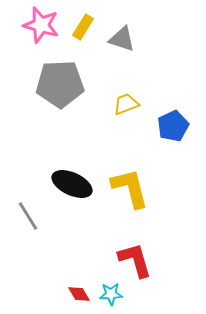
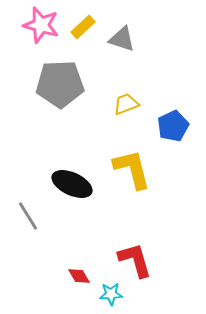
yellow rectangle: rotated 15 degrees clockwise
yellow L-shape: moved 2 px right, 19 px up
red diamond: moved 18 px up
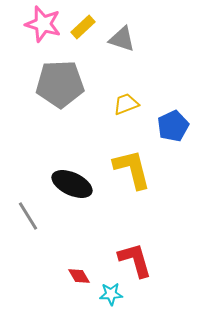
pink star: moved 2 px right, 1 px up
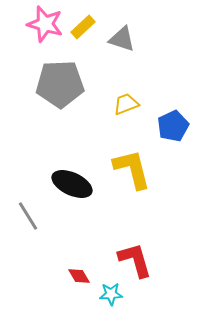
pink star: moved 2 px right
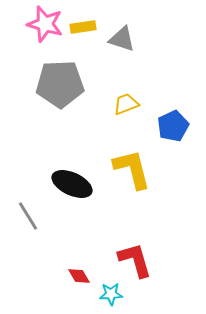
yellow rectangle: rotated 35 degrees clockwise
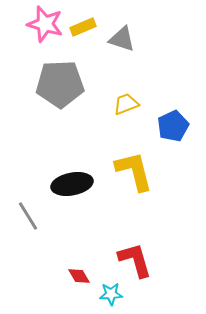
yellow rectangle: rotated 15 degrees counterclockwise
yellow L-shape: moved 2 px right, 2 px down
black ellipse: rotated 36 degrees counterclockwise
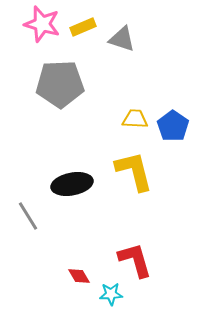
pink star: moved 3 px left
yellow trapezoid: moved 9 px right, 15 px down; rotated 24 degrees clockwise
blue pentagon: rotated 12 degrees counterclockwise
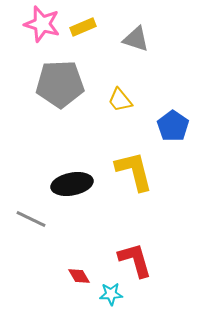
gray triangle: moved 14 px right
yellow trapezoid: moved 15 px left, 19 px up; rotated 132 degrees counterclockwise
gray line: moved 3 px right, 3 px down; rotated 32 degrees counterclockwise
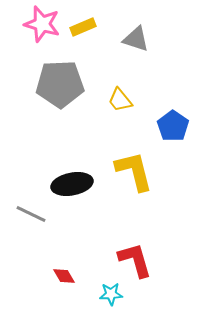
gray line: moved 5 px up
red diamond: moved 15 px left
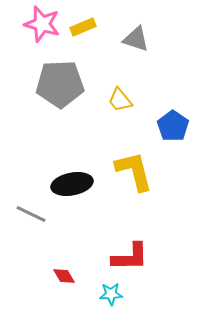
red L-shape: moved 5 px left, 3 px up; rotated 105 degrees clockwise
